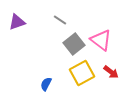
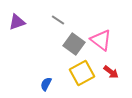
gray line: moved 2 px left
gray square: rotated 15 degrees counterclockwise
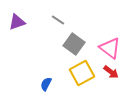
pink triangle: moved 9 px right, 8 px down
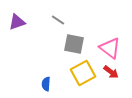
gray square: rotated 25 degrees counterclockwise
yellow square: moved 1 px right
blue semicircle: rotated 24 degrees counterclockwise
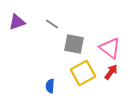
gray line: moved 6 px left, 4 px down
red arrow: rotated 91 degrees counterclockwise
blue semicircle: moved 4 px right, 2 px down
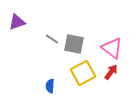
gray line: moved 15 px down
pink triangle: moved 2 px right
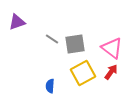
gray square: moved 1 px right; rotated 20 degrees counterclockwise
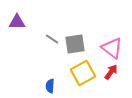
purple triangle: rotated 18 degrees clockwise
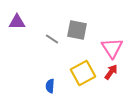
gray square: moved 2 px right, 14 px up; rotated 20 degrees clockwise
pink triangle: rotated 20 degrees clockwise
